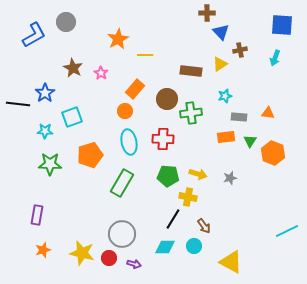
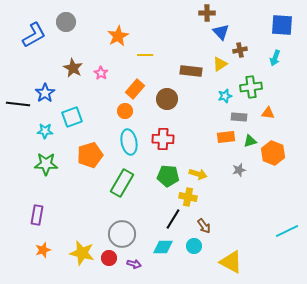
orange star at (118, 39): moved 3 px up
green cross at (191, 113): moved 60 px right, 26 px up
green triangle at (250, 141): rotated 40 degrees clockwise
green star at (50, 164): moved 4 px left
gray star at (230, 178): moved 9 px right, 8 px up
cyan diamond at (165, 247): moved 2 px left
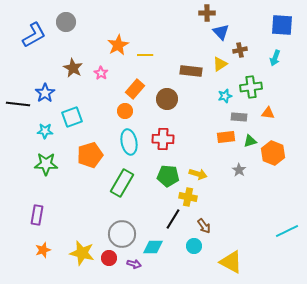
orange star at (118, 36): moved 9 px down
gray star at (239, 170): rotated 24 degrees counterclockwise
cyan diamond at (163, 247): moved 10 px left
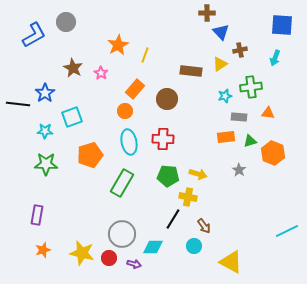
yellow line at (145, 55): rotated 70 degrees counterclockwise
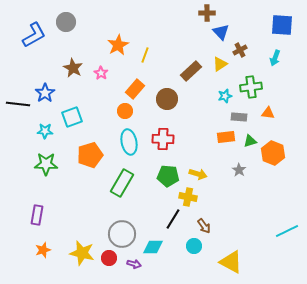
brown cross at (240, 50): rotated 16 degrees counterclockwise
brown rectangle at (191, 71): rotated 50 degrees counterclockwise
